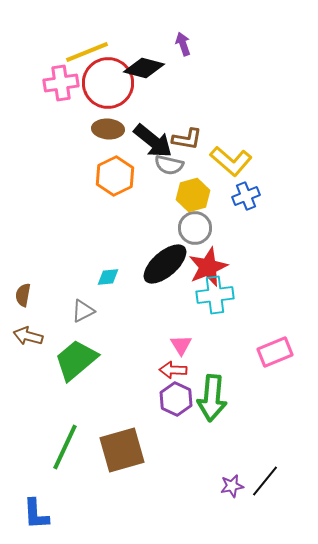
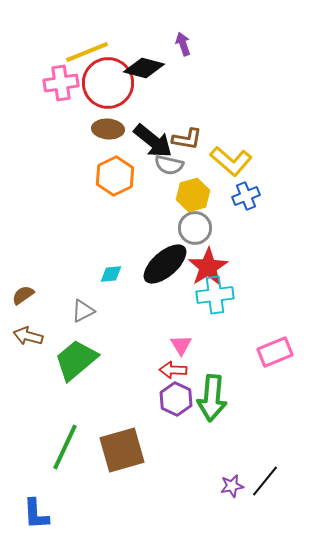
red star: rotated 9 degrees counterclockwise
cyan diamond: moved 3 px right, 3 px up
brown semicircle: rotated 45 degrees clockwise
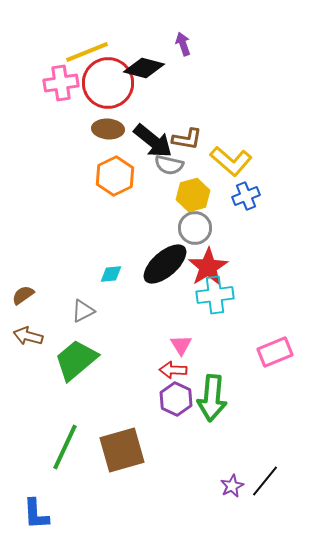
purple star: rotated 15 degrees counterclockwise
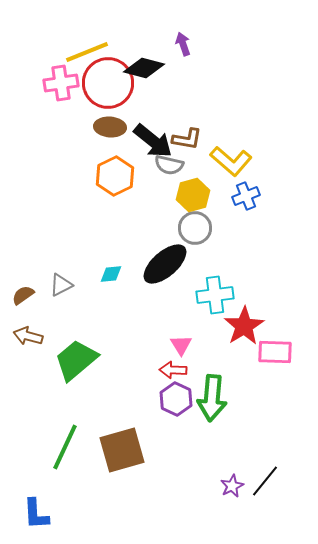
brown ellipse: moved 2 px right, 2 px up
red star: moved 36 px right, 59 px down
gray triangle: moved 22 px left, 26 px up
pink rectangle: rotated 24 degrees clockwise
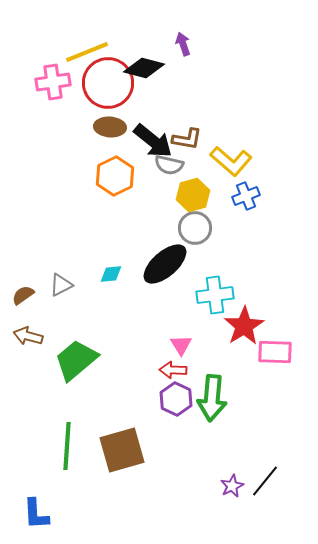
pink cross: moved 8 px left, 1 px up
green line: moved 2 px right, 1 px up; rotated 21 degrees counterclockwise
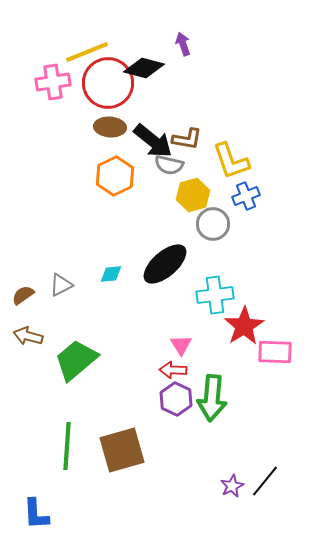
yellow L-shape: rotated 30 degrees clockwise
gray circle: moved 18 px right, 4 px up
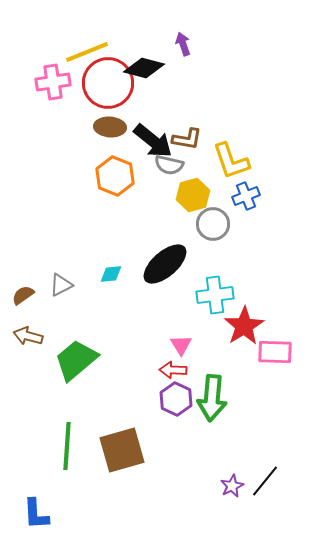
orange hexagon: rotated 12 degrees counterclockwise
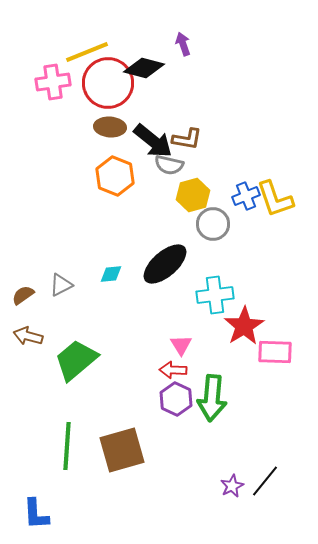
yellow L-shape: moved 44 px right, 38 px down
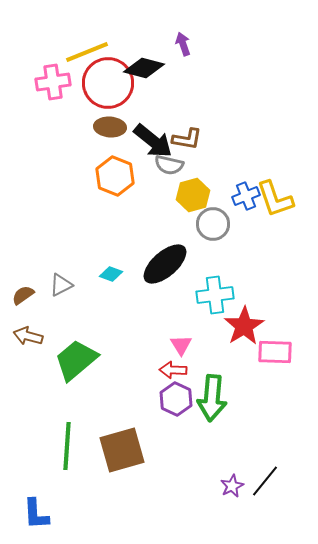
cyan diamond: rotated 25 degrees clockwise
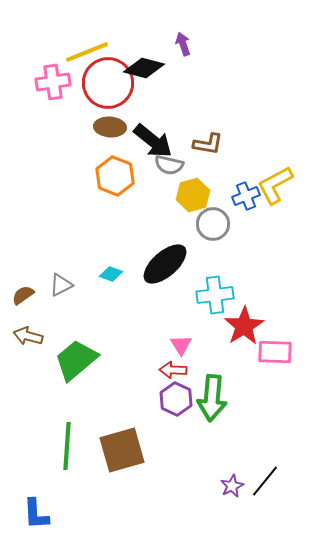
brown L-shape: moved 21 px right, 5 px down
yellow L-shape: moved 14 px up; rotated 81 degrees clockwise
